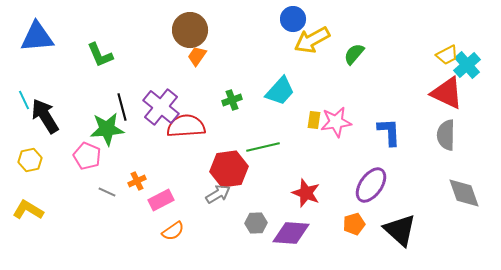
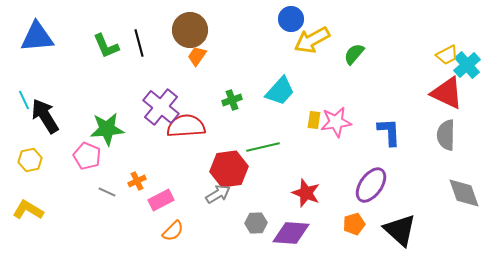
blue circle: moved 2 px left
green L-shape: moved 6 px right, 9 px up
black line: moved 17 px right, 64 px up
orange semicircle: rotated 10 degrees counterclockwise
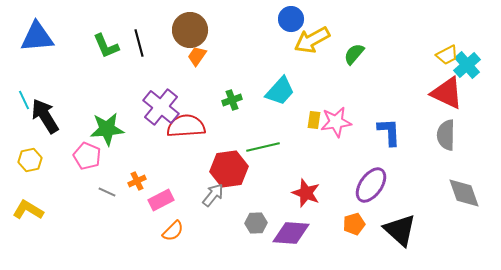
gray arrow: moved 5 px left, 1 px down; rotated 20 degrees counterclockwise
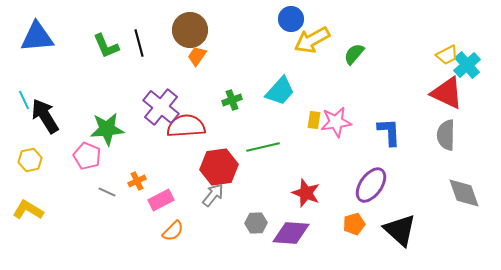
red hexagon: moved 10 px left, 2 px up
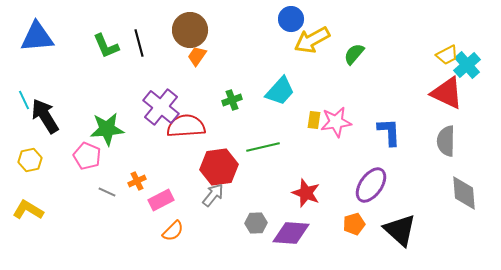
gray semicircle: moved 6 px down
gray diamond: rotated 15 degrees clockwise
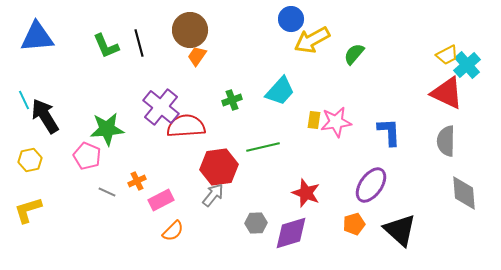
yellow L-shape: rotated 48 degrees counterclockwise
purple diamond: rotated 21 degrees counterclockwise
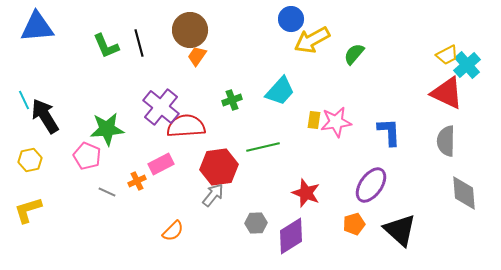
blue triangle: moved 10 px up
pink rectangle: moved 36 px up
purple diamond: moved 3 px down; rotated 15 degrees counterclockwise
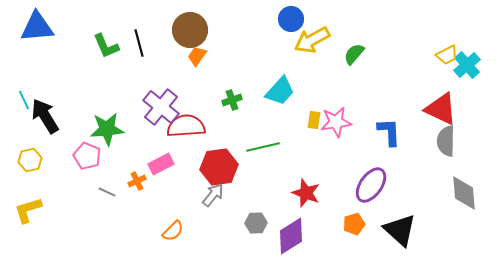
red triangle: moved 6 px left, 16 px down
